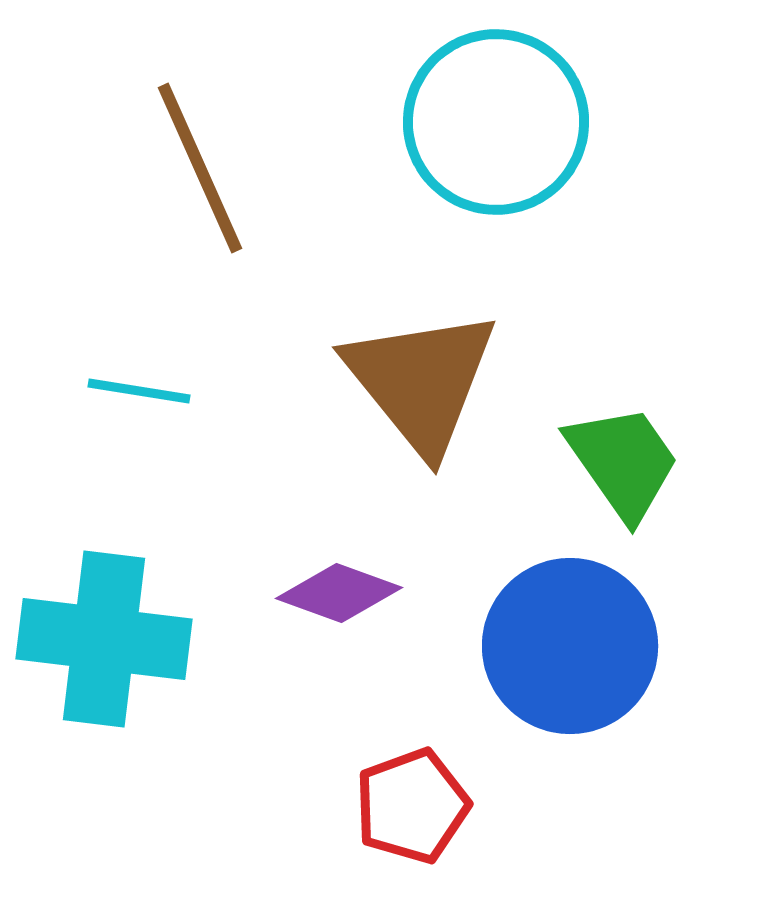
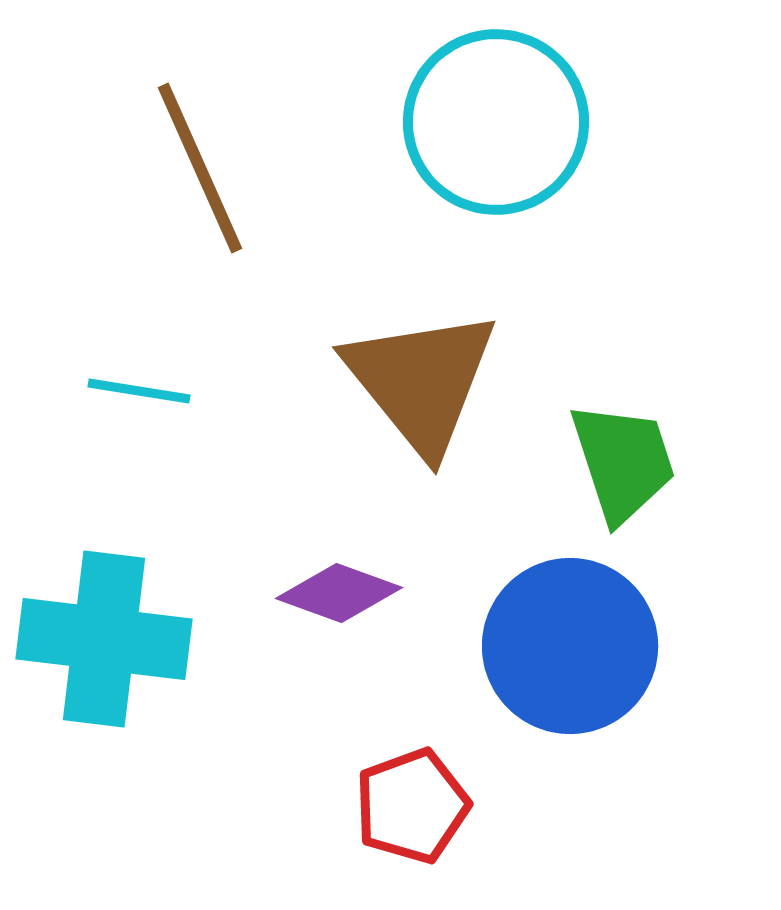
green trapezoid: rotated 17 degrees clockwise
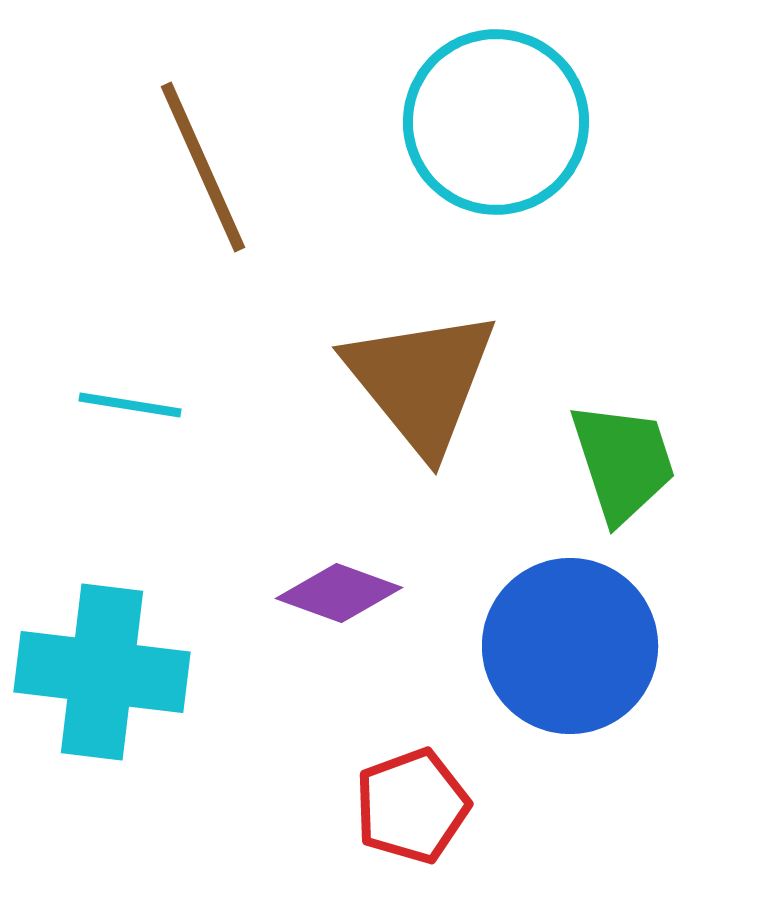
brown line: moved 3 px right, 1 px up
cyan line: moved 9 px left, 14 px down
cyan cross: moved 2 px left, 33 px down
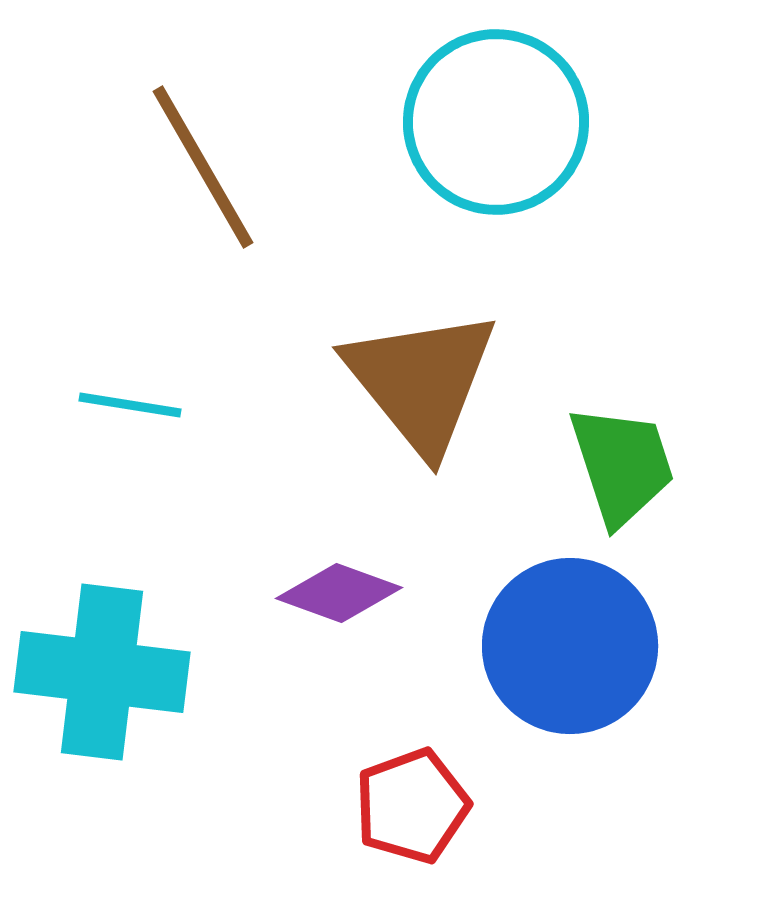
brown line: rotated 6 degrees counterclockwise
green trapezoid: moved 1 px left, 3 px down
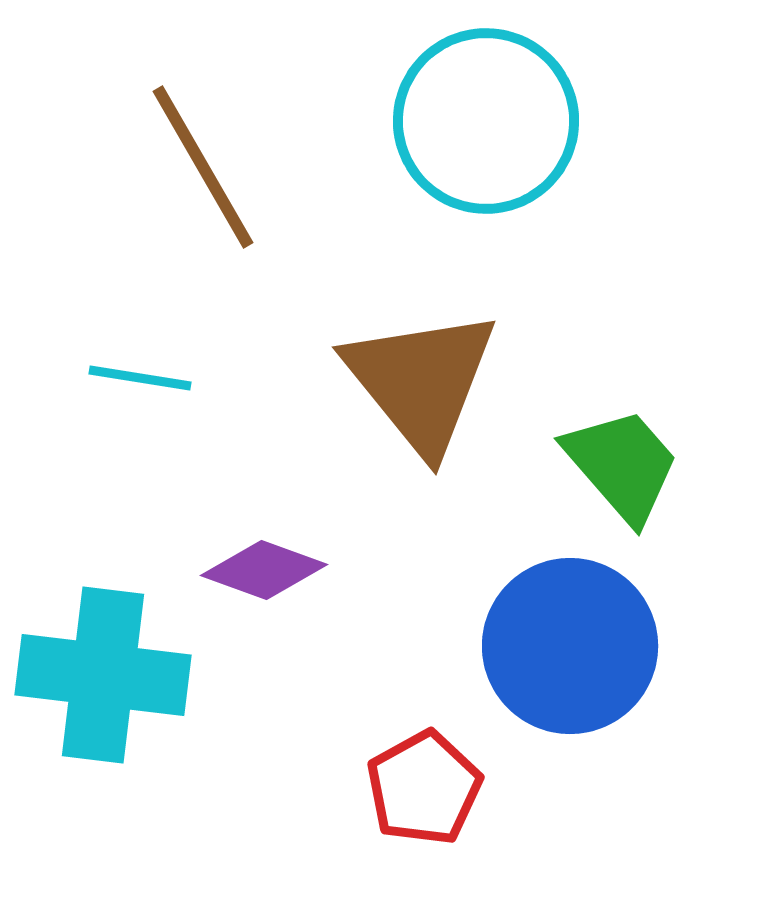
cyan circle: moved 10 px left, 1 px up
cyan line: moved 10 px right, 27 px up
green trapezoid: rotated 23 degrees counterclockwise
purple diamond: moved 75 px left, 23 px up
cyan cross: moved 1 px right, 3 px down
red pentagon: moved 12 px right, 18 px up; rotated 9 degrees counterclockwise
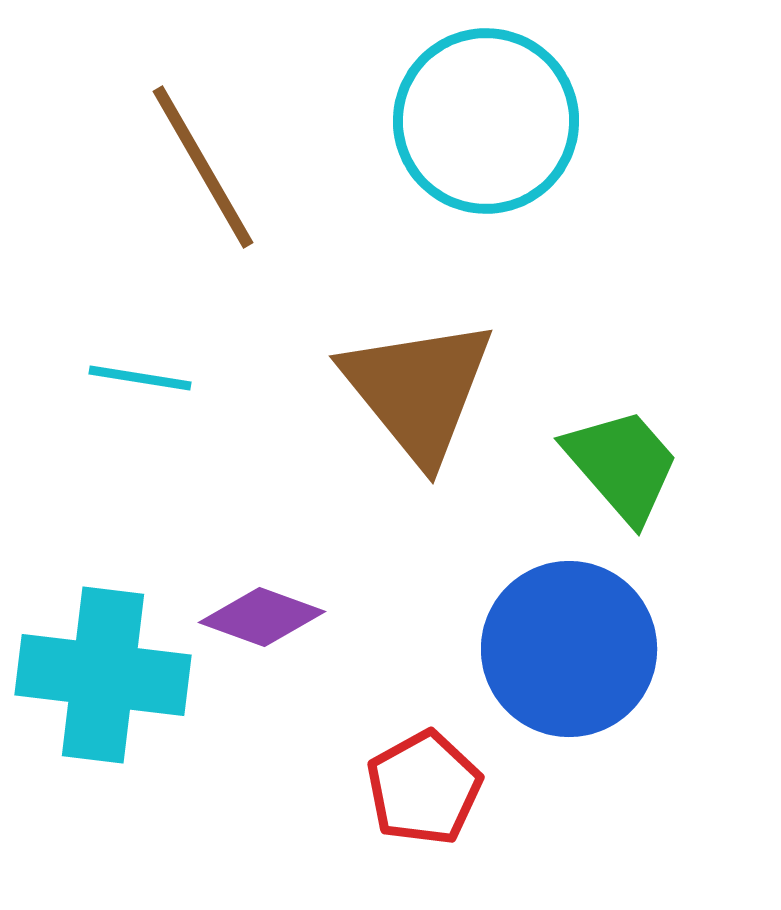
brown triangle: moved 3 px left, 9 px down
purple diamond: moved 2 px left, 47 px down
blue circle: moved 1 px left, 3 px down
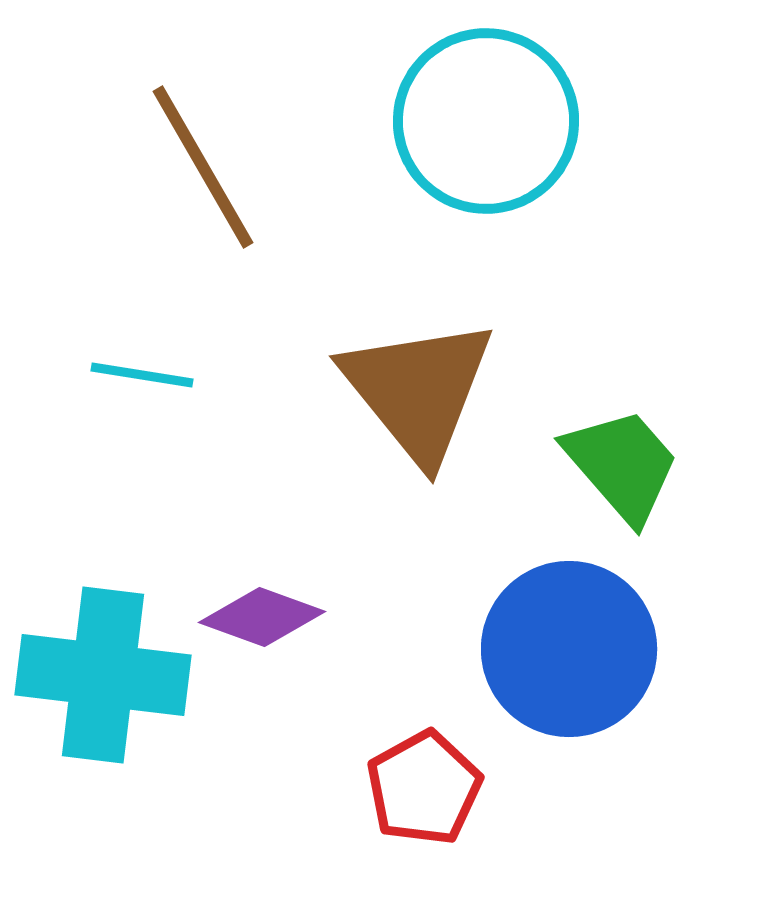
cyan line: moved 2 px right, 3 px up
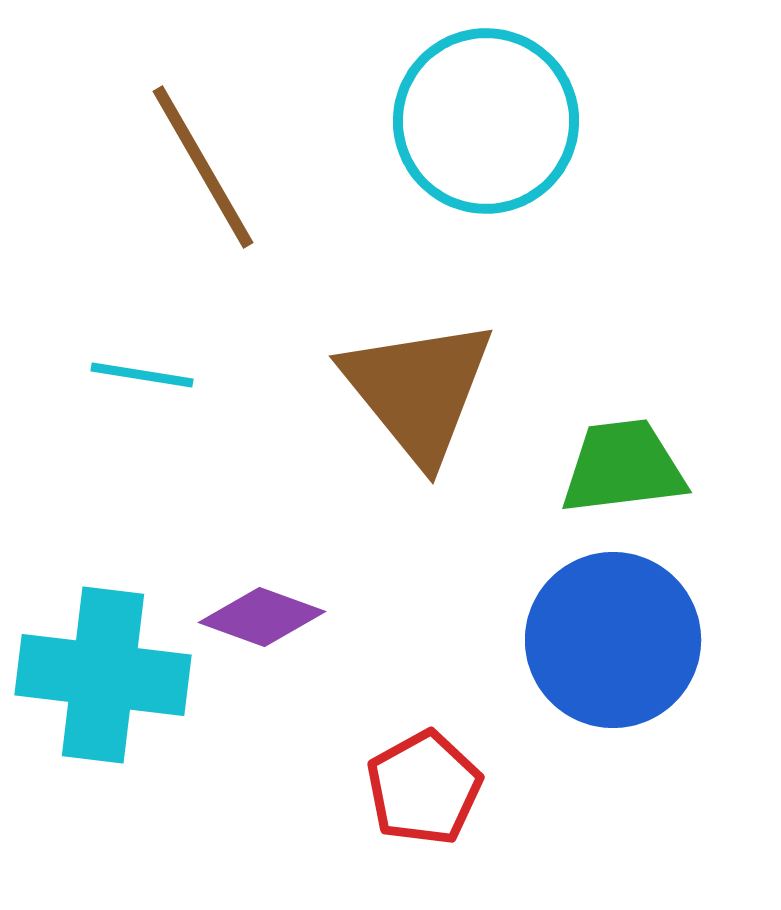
green trapezoid: moved 1 px right, 2 px down; rotated 56 degrees counterclockwise
blue circle: moved 44 px right, 9 px up
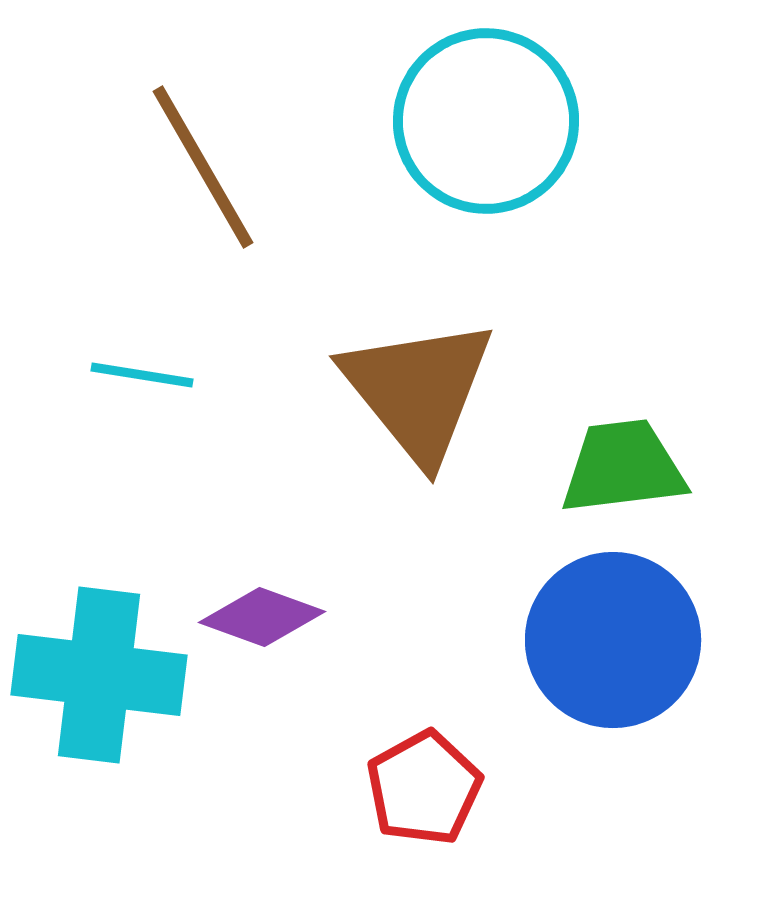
cyan cross: moved 4 px left
